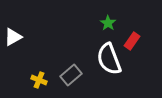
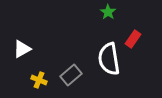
green star: moved 11 px up
white triangle: moved 9 px right, 12 px down
red rectangle: moved 1 px right, 2 px up
white semicircle: rotated 12 degrees clockwise
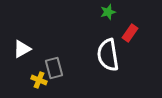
green star: rotated 21 degrees clockwise
red rectangle: moved 3 px left, 6 px up
white semicircle: moved 1 px left, 4 px up
gray rectangle: moved 17 px left, 7 px up; rotated 65 degrees counterclockwise
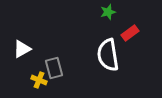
red rectangle: rotated 18 degrees clockwise
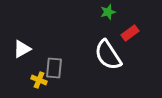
white semicircle: rotated 24 degrees counterclockwise
gray rectangle: rotated 20 degrees clockwise
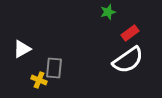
white semicircle: moved 20 px right, 5 px down; rotated 92 degrees counterclockwise
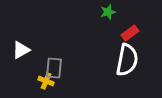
white triangle: moved 1 px left, 1 px down
white semicircle: moved 1 px left; rotated 44 degrees counterclockwise
yellow cross: moved 7 px right, 1 px down
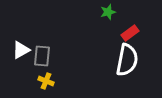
gray rectangle: moved 12 px left, 12 px up
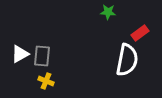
green star: rotated 21 degrees clockwise
red rectangle: moved 10 px right
white triangle: moved 1 px left, 4 px down
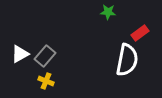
gray rectangle: moved 3 px right; rotated 35 degrees clockwise
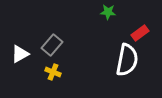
gray rectangle: moved 7 px right, 11 px up
yellow cross: moved 7 px right, 9 px up
